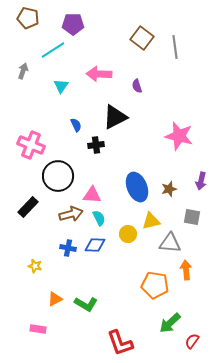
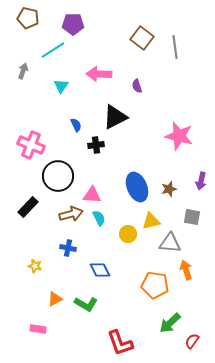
blue diamond: moved 5 px right, 25 px down; rotated 60 degrees clockwise
orange arrow: rotated 12 degrees counterclockwise
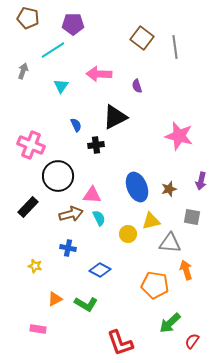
blue diamond: rotated 35 degrees counterclockwise
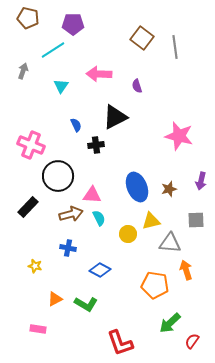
gray square: moved 4 px right, 3 px down; rotated 12 degrees counterclockwise
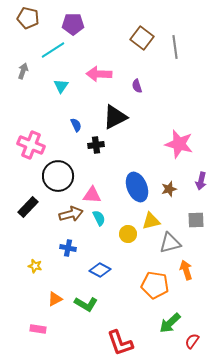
pink star: moved 8 px down
gray triangle: rotated 20 degrees counterclockwise
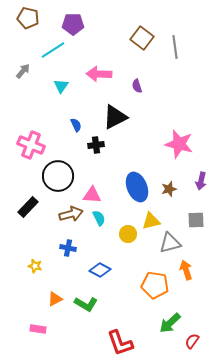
gray arrow: rotated 21 degrees clockwise
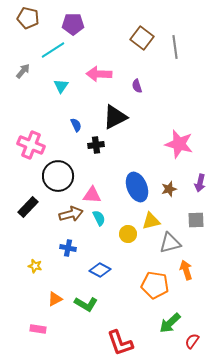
purple arrow: moved 1 px left, 2 px down
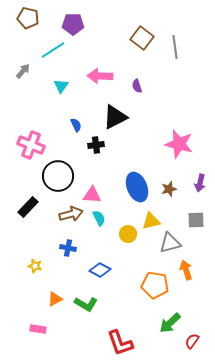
pink arrow: moved 1 px right, 2 px down
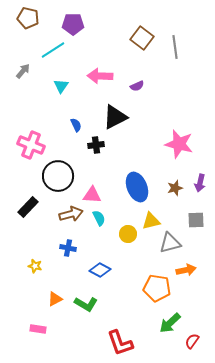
purple semicircle: rotated 96 degrees counterclockwise
brown star: moved 6 px right, 1 px up
orange arrow: rotated 96 degrees clockwise
orange pentagon: moved 2 px right, 3 px down
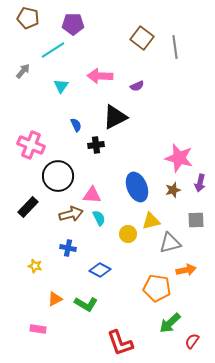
pink star: moved 14 px down
brown star: moved 2 px left, 2 px down
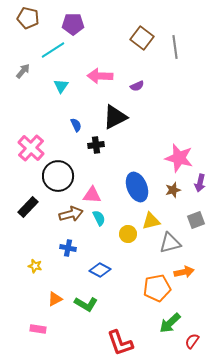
pink cross: moved 3 px down; rotated 20 degrees clockwise
gray square: rotated 18 degrees counterclockwise
orange arrow: moved 2 px left, 2 px down
orange pentagon: rotated 20 degrees counterclockwise
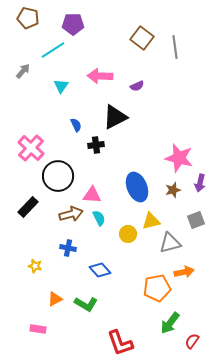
blue diamond: rotated 20 degrees clockwise
green arrow: rotated 10 degrees counterclockwise
